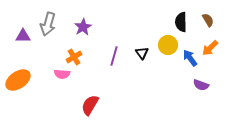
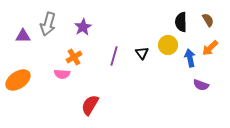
blue arrow: rotated 24 degrees clockwise
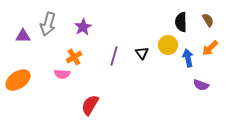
blue arrow: moved 2 px left
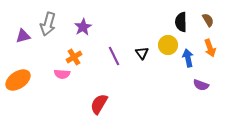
purple triangle: rotated 14 degrees counterclockwise
orange arrow: rotated 66 degrees counterclockwise
purple line: rotated 42 degrees counterclockwise
red semicircle: moved 9 px right, 1 px up
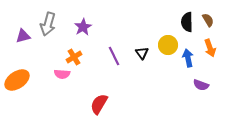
black semicircle: moved 6 px right
orange ellipse: moved 1 px left
